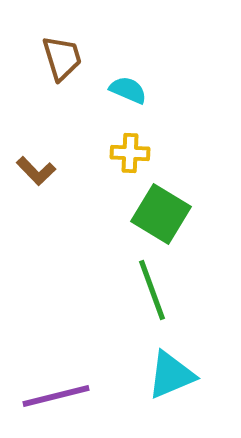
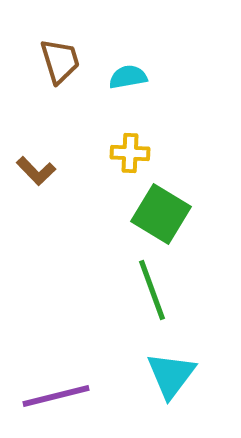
brown trapezoid: moved 2 px left, 3 px down
cyan semicircle: moved 13 px up; rotated 33 degrees counterclockwise
cyan triangle: rotated 30 degrees counterclockwise
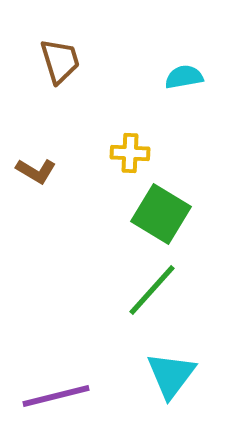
cyan semicircle: moved 56 px right
brown L-shape: rotated 15 degrees counterclockwise
green line: rotated 62 degrees clockwise
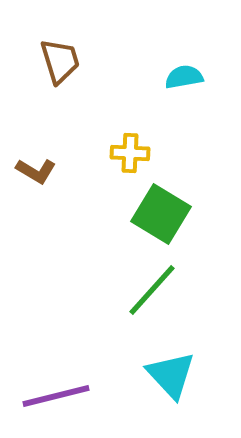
cyan triangle: rotated 20 degrees counterclockwise
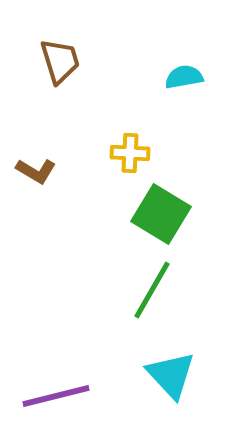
green line: rotated 12 degrees counterclockwise
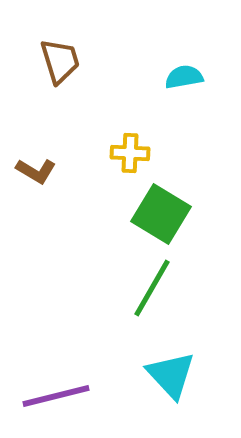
green line: moved 2 px up
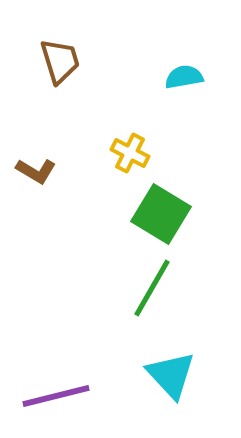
yellow cross: rotated 24 degrees clockwise
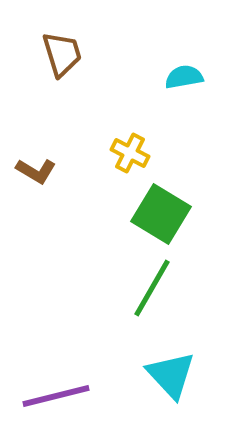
brown trapezoid: moved 2 px right, 7 px up
